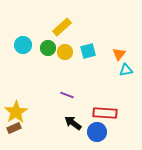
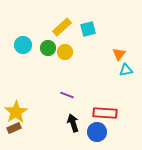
cyan square: moved 22 px up
black arrow: rotated 36 degrees clockwise
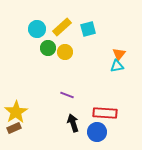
cyan circle: moved 14 px right, 16 px up
cyan triangle: moved 9 px left, 4 px up
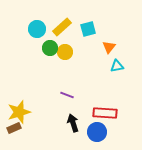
green circle: moved 2 px right
orange triangle: moved 10 px left, 7 px up
yellow star: moved 3 px right; rotated 15 degrees clockwise
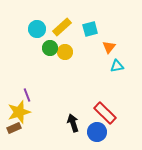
cyan square: moved 2 px right
purple line: moved 40 px left; rotated 48 degrees clockwise
red rectangle: rotated 40 degrees clockwise
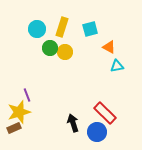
yellow rectangle: rotated 30 degrees counterclockwise
orange triangle: rotated 40 degrees counterclockwise
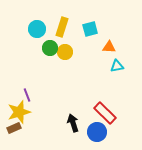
orange triangle: rotated 24 degrees counterclockwise
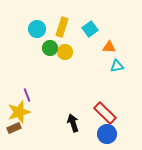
cyan square: rotated 21 degrees counterclockwise
blue circle: moved 10 px right, 2 px down
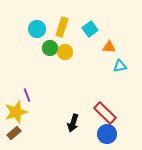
cyan triangle: moved 3 px right
yellow star: moved 3 px left
black arrow: rotated 144 degrees counterclockwise
brown rectangle: moved 5 px down; rotated 16 degrees counterclockwise
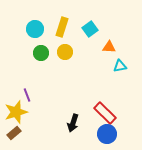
cyan circle: moved 2 px left
green circle: moved 9 px left, 5 px down
